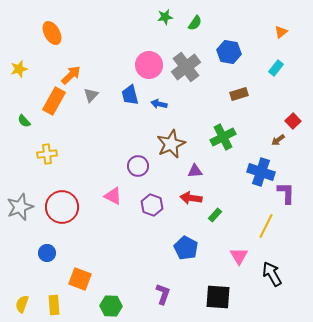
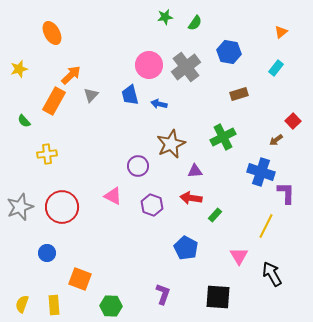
brown arrow at (278, 140): moved 2 px left
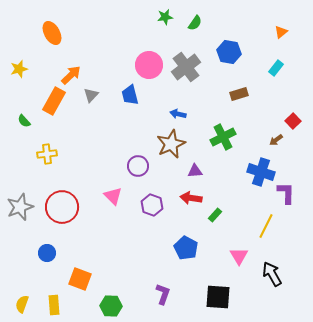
blue arrow at (159, 104): moved 19 px right, 10 px down
pink triangle at (113, 196): rotated 18 degrees clockwise
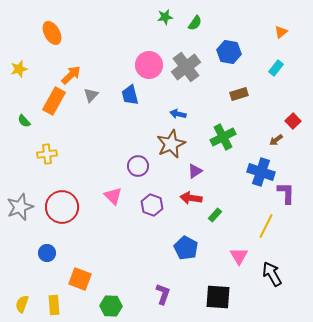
purple triangle at (195, 171): rotated 28 degrees counterclockwise
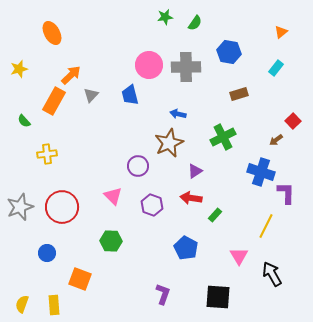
gray cross at (186, 67): rotated 36 degrees clockwise
brown star at (171, 144): moved 2 px left, 1 px up
green hexagon at (111, 306): moved 65 px up
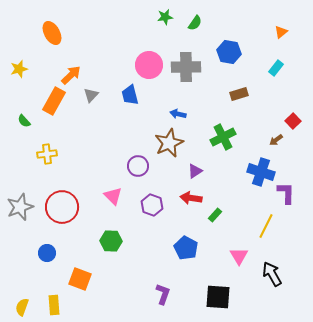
yellow semicircle at (22, 304): moved 3 px down
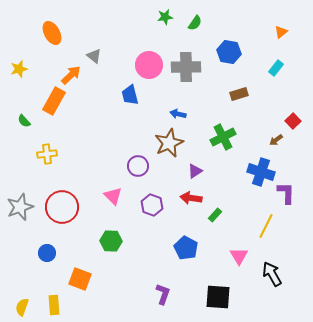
gray triangle at (91, 95): moved 3 px right, 39 px up; rotated 35 degrees counterclockwise
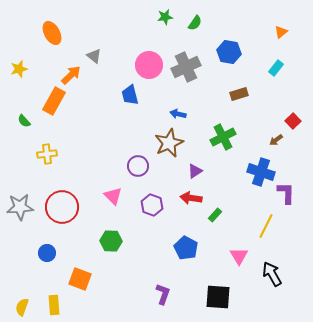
gray cross at (186, 67): rotated 24 degrees counterclockwise
gray star at (20, 207): rotated 16 degrees clockwise
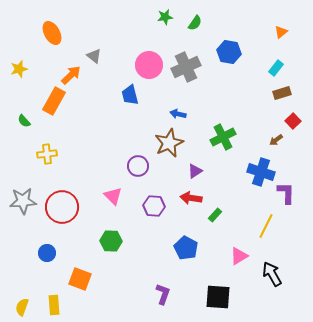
brown rectangle at (239, 94): moved 43 px right, 1 px up
purple hexagon at (152, 205): moved 2 px right, 1 px down; rotated 15 degrees counterclockwise
gray star at (20, 207): moved 3 px right, 6 px up
pink triangle at (239, 256): rotated 30 degrees clockwise
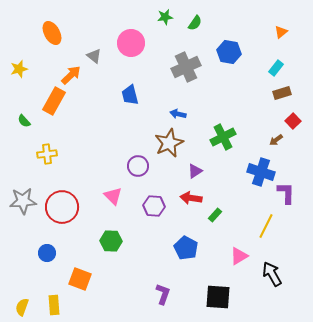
pink circle at (149, 65): moved 18 px left, 22 px up
